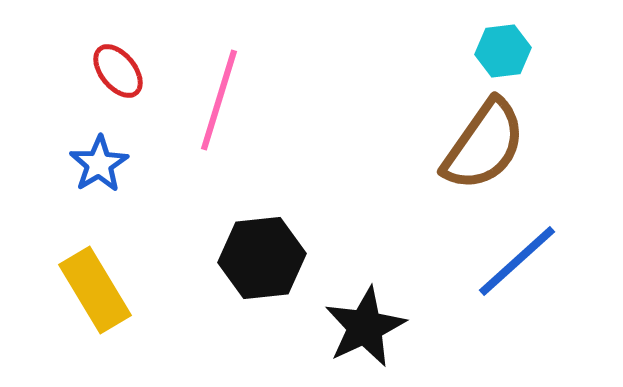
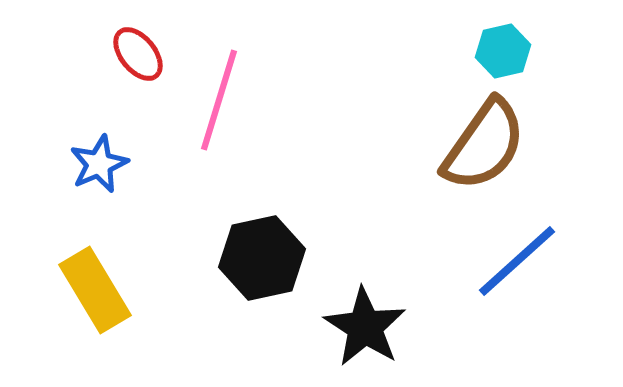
cyan hexagon: rotated 6 degrees counterclockwise
red ellipse: moved 20 px right, 17 px up
blue star: rotated 8 degrees clockwise
black hexagon: rotated 6 degrees counterclockwise
black star: rotated 14 degrees counterclockwise
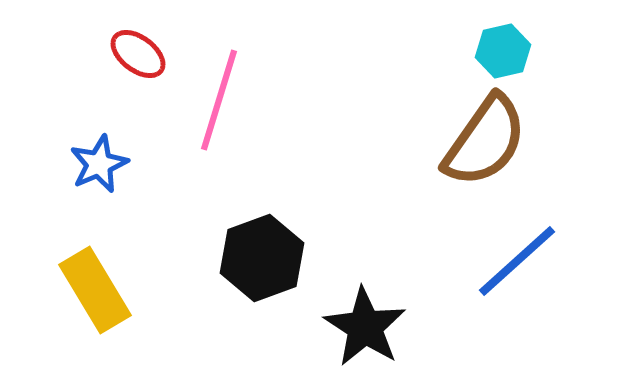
red ellipse: rotated 14 degrees counterclockwise
brown semicircle: moved 1 px right, 4 px up
black hexagon: rotated 8 degrees counterclockwise
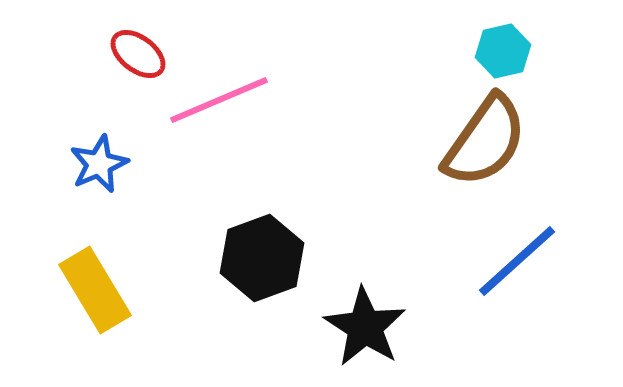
pink line: rotated 50 degrees clockwise
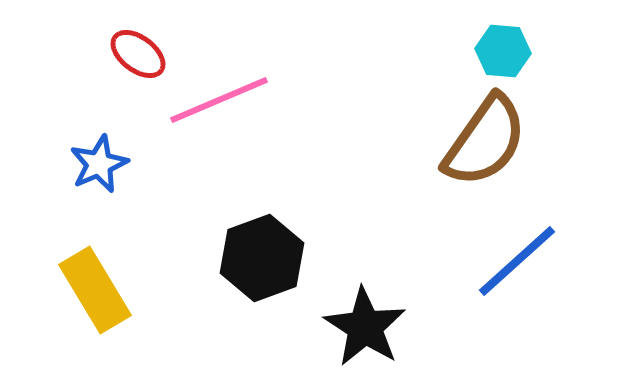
cyan hexagon: rotated 18 degrees clockwise
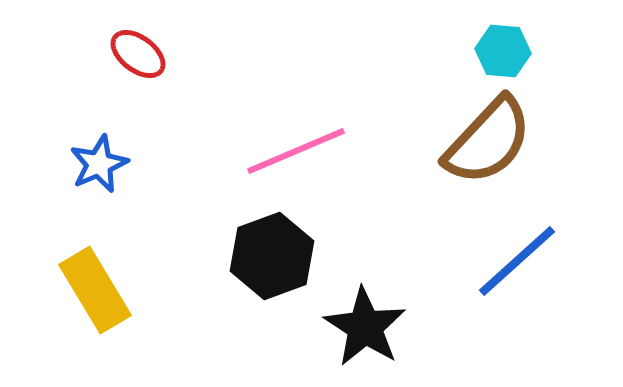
pink line: moved 77 px right, 51 px down
brown semicircle: moved 3 px right; rotated 8 degrees clockwise
black hexagon: moved 10 px right, 2 px up
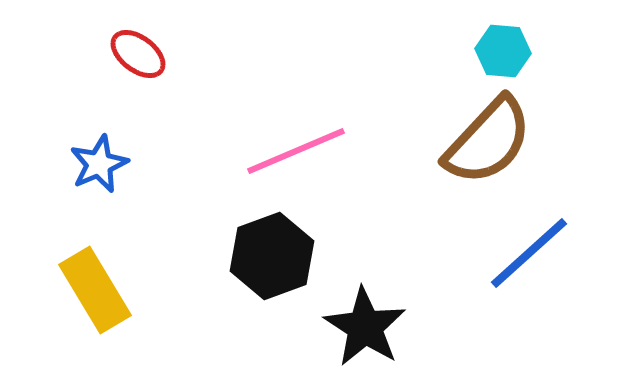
blue line: moved 12 px right, 8 px up
